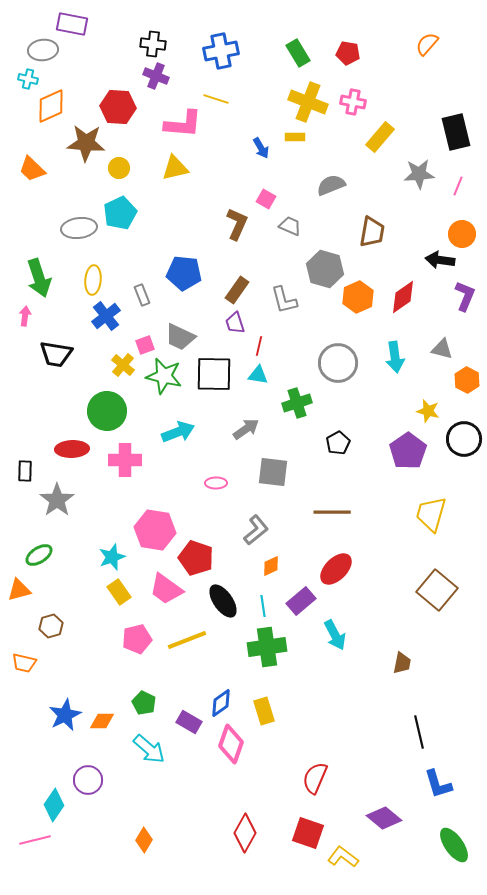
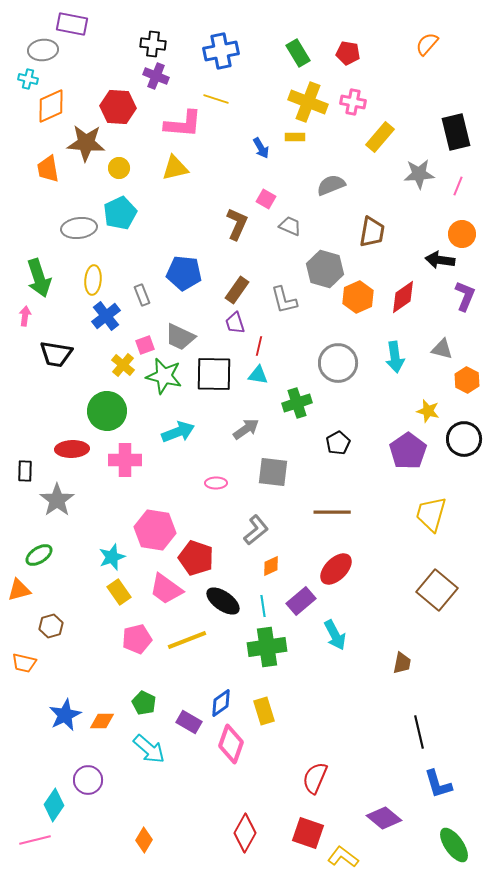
orange trapezoid at (32, 169): moved 16 px right; rotated 36 degrees clockwise
black ellipse at (223, 601): rotated 20 degrees counterclockwise
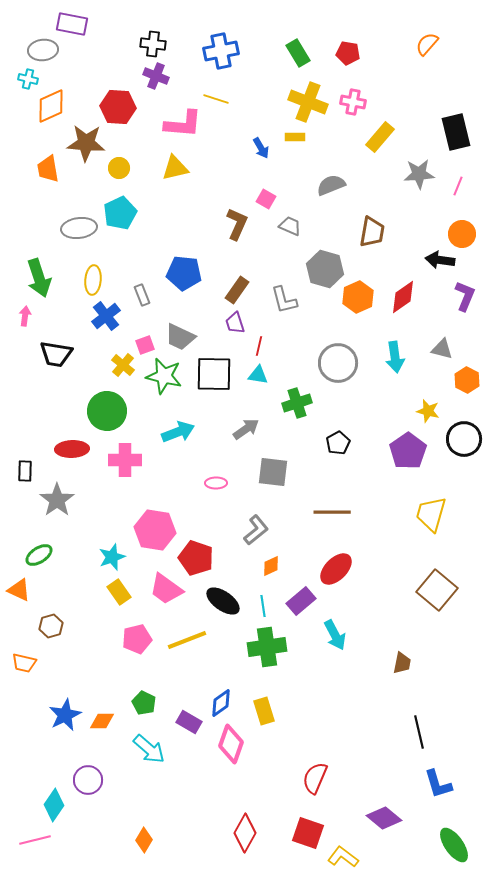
orange triangle at (19, 590): rotated 40 degrees clockwise
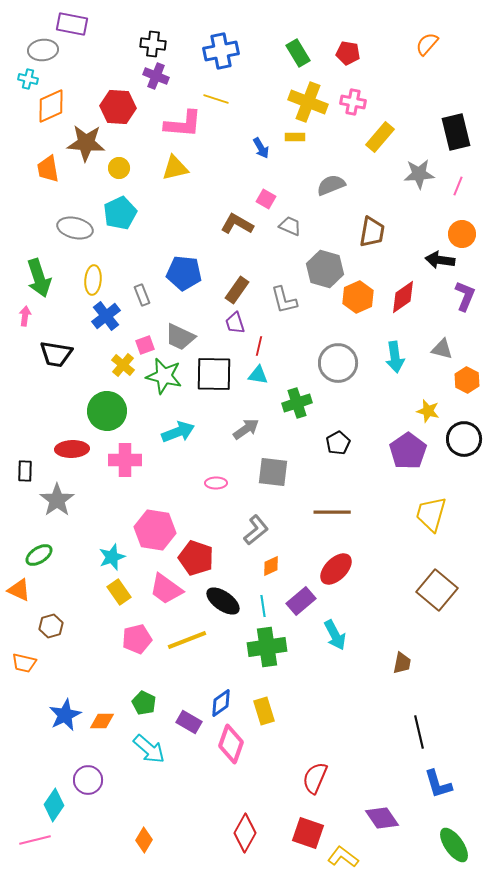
brown L-shape at (237, 224): rotated 84 degrees counterclockwise
gray ellipse at (79, 228): moved 4 px left; rotated 20 degrees clockwise
purple diamond at (384, 818): moved 2 px left; rotated 16 degrees clockwise
